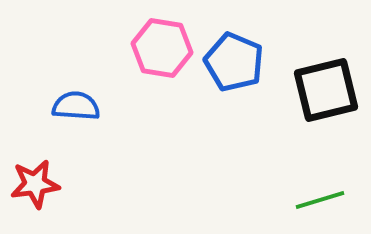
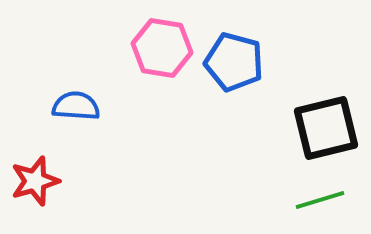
blue pentagon: rotated 8 degrees counterclockwise
black square: moved 38 px down
red star: moved 3 px up; rotated 9 degrees counterclockwise
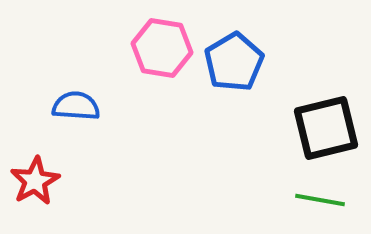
blue pentagon: rotated 26 degrees clockwise
red star: rotated 12 degrees counterclockwise
green line: rotated 27 degrees clockwise
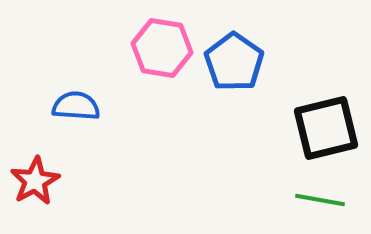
blue pentagon: rotated 6 degrees counterclockwise
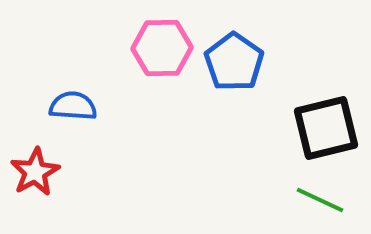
pink hexagon: rotated 10 degrees counterclockwise
blue semicircle: moved 3 px left
red star: moved 9 px up
green line: rotated 15 degrees clockwise
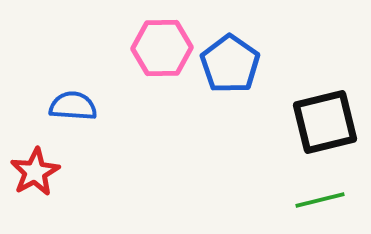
blue pentagon: moved 4 px left, 2 px down
black square: moved 1 px left, 6 px up
green line: rotated 39 degrees counterclockwise
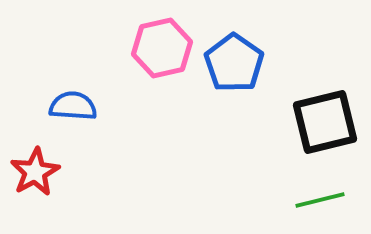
pink hexagon: rotated 12 degrees counterclockwise
blue pentagon: moved 4 px right, 1 px up
